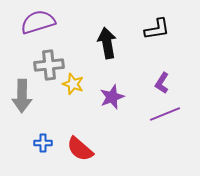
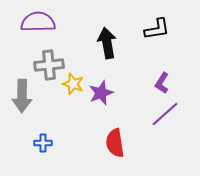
purple semicircle: rotated 16 degrees clockwise
purple star: moved 11 px left, 4 px up
purple line: rotated 20 degrees counterclockwise
red semicircle: moved 35 px right, 6 px up; rotated 40 degrees clockwise
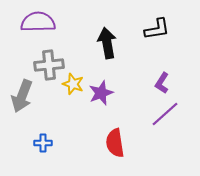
gray arrow: rotated 20 degrees clockwise
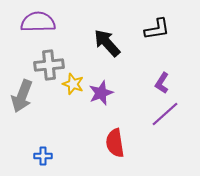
black arrow: rotated 32 degrees counterclockwise
blue cross: moved 13 px down
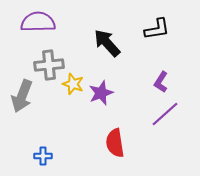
purple L-shape: moved 1 px left, 1 px up
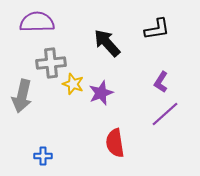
purple semicircle: moved 1 px left
gray cross: moved 2 px right, 2 px up
gray arrow: rotated 8 degrees counterclockwise
